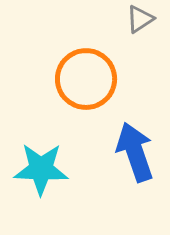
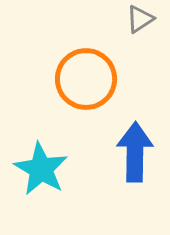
blue arrow: rotated 20 degrees clockwise
cyan star: rotated 28 degrees clockwise
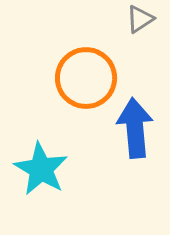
orange circle: moved 1 px up
blue arrow: moved 24 px up; rotated 6 degrees counterclockwise
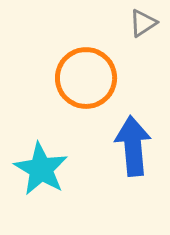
gray triangle: moved 3 px right, 4 px down
blue arrow: moved 2 px left, 18 px down
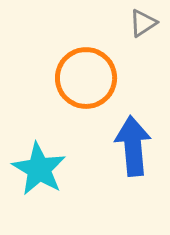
cyan star: moved 2 px left
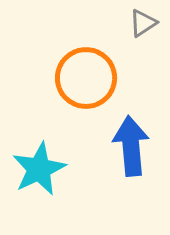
blue arrow: moved 2 px left
cyan star: rotated 16 degrees clockwise
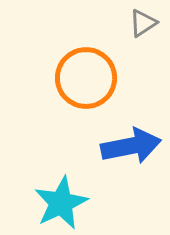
blue arrow: rotated 84 degrees clockwise
cyan star: moved 22 px right, 34 px down
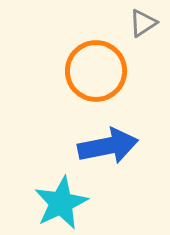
orange circle: moved 10 px right, 7 px up
blue arrow: moved 23 px left
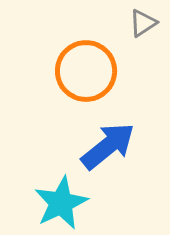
orange circle: moved 10 px left
blue arrow: rotated 28 degrees counterclockwise
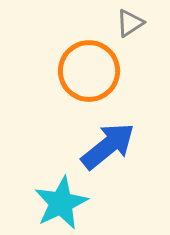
gray triangle: moved 13 px left
orange circle: moved 3 px right
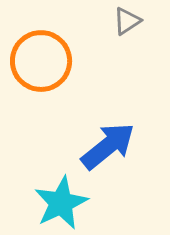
gray triangle: moved 3 px left, 2 px up
orange circle: moved 48 px left, 10 px up
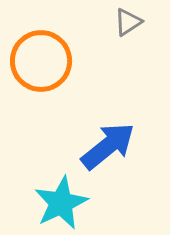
gray triangle: moved 1 px right, 1 px down
